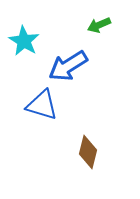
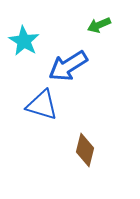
brown diamond: moved 3 px left, 2 px up
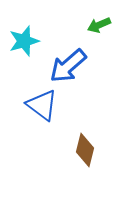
cyan star: rotated 24 degrees clockwise
blue arrow: rotated 9 degrees counterclockwise
blue triangle: rotated 20 degrees clockwise
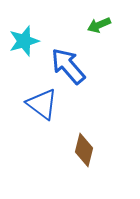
blue arrow: rotated 90 degrees clockwise
blue triangle: moved 1 px up
brown diamond: moved 1 px left
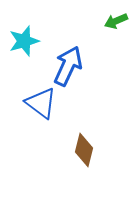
green arrow: moved 17 px right, 4 px up
blue arrow: rotated 66 degrees clockwise
blue triangle: moved 1 px left, 1 px up
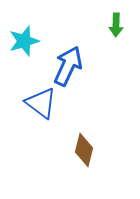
green arrow: moved 4 px down; rotated 65 degrees counterclockwise
